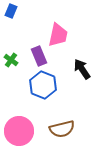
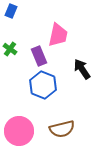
green cross: moved 1 px left, 11 px up
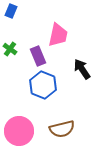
purple rectangle: moved 1 px left
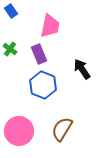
blue rectangle: rotated 56 degrees counterclockwise
pink trapezoid: moved 8 px left, 9 px up
purple rectangle: moved 1 px right, 2 px up
brown semicircle: rotated 135 degrees clockwise
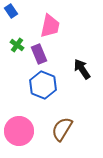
green cross: moved 7 px right, 4 px up
